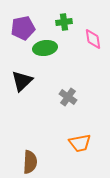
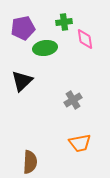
pink diamond: moved 8 px left
gray cross: moved 5 px right, 3 px down; rotated 24 degrees clockwise
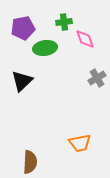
pink diamond: rotated 10 degrees counterclockwise
gray cross: moved 24 px right, 22 px up
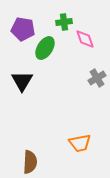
purple pentagon: moved 1 px down; rotated 20 degrees clockwise
green ellipse: rotated 50 degrees counterclockwise
black triangle: rotated 15 degrees counterclockwise
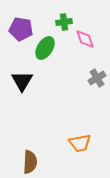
purple pentagon: moved 2 px left
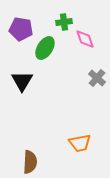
gray cross: rotated 18 degrees counterclockwise
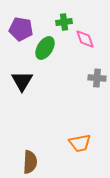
gray cross: rotated 36 degrees counterclockwise
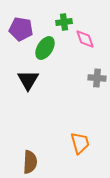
black triangle: moved 6 px right, 1 px up
orange trapezoid: rotated 95 degrees counterclockwise
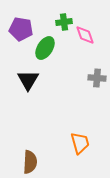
pink diamond: moved 4 px up
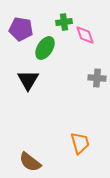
brown semicircle: rotated 125 degrees clockwise
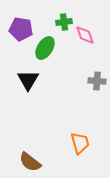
gray cross: moved 3 px down
